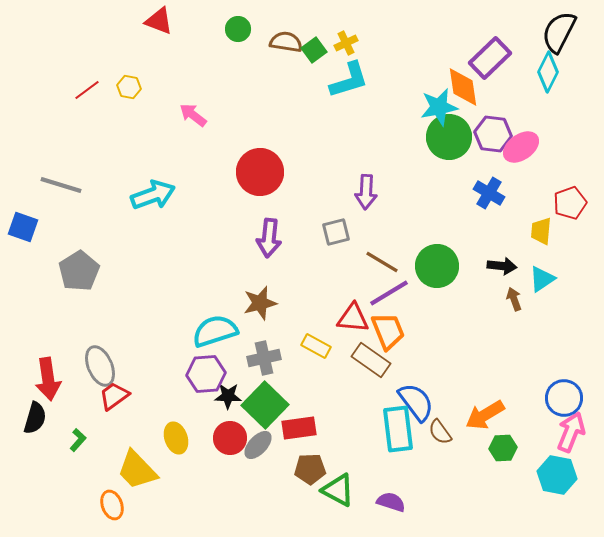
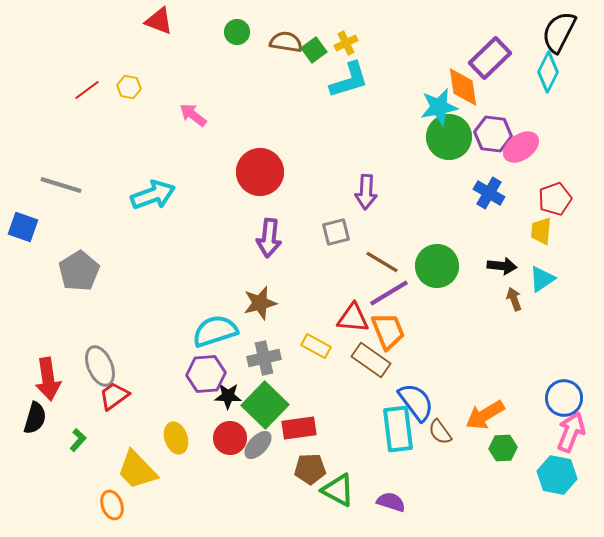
green circle at (238, 29): moved 1 px left, 3 px down
red pentagon at (570, 203): moved 15 px left, 4 px up
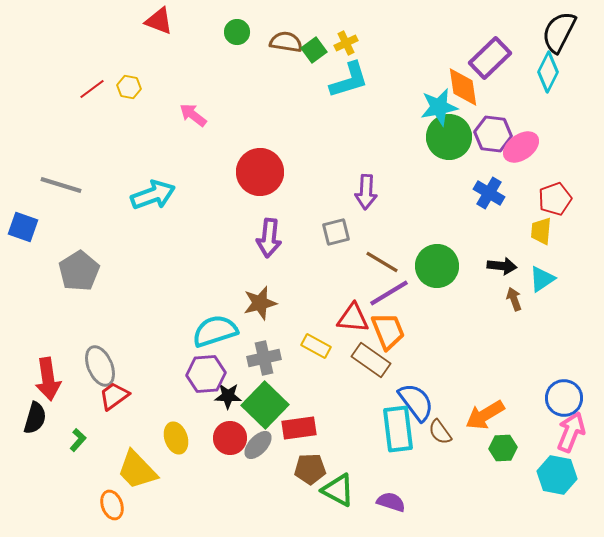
red line at (87, 90): moved 5 px right, 1 px up
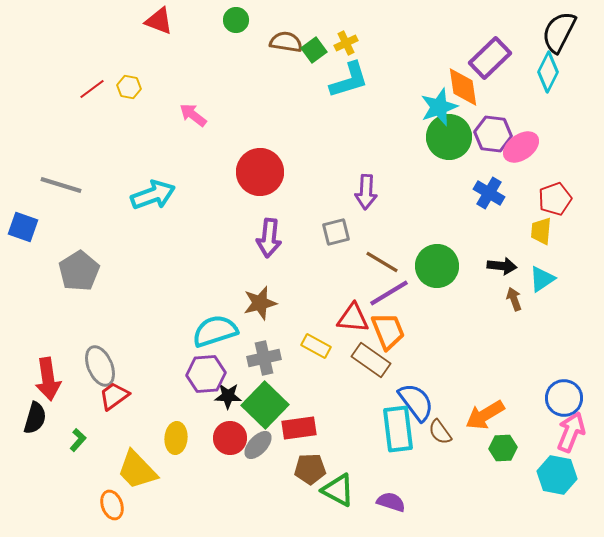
green circle at (237, 32): moved 1 px left, 12 px up
cyan star at (439, 107): rotated 9 degrees counterclockwise
yellow ellipse at (176, 438): rotated 24 degrees clockwise
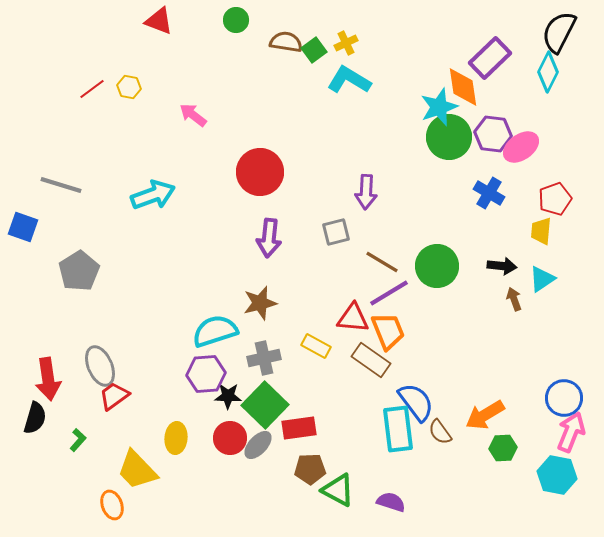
cyan L-shape at (349, 80): rotated 132 degrees counterclockwise
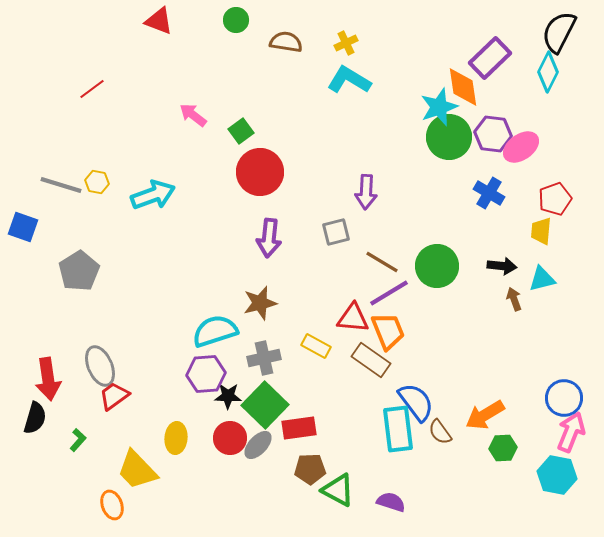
green square at (314, 50): moved 73 px left, 81 px down
yellow hexagon at (129, 87): moved 32 px left, 95 px down
cyan triangle at (542, 279): rotated 20 degrees clockwise
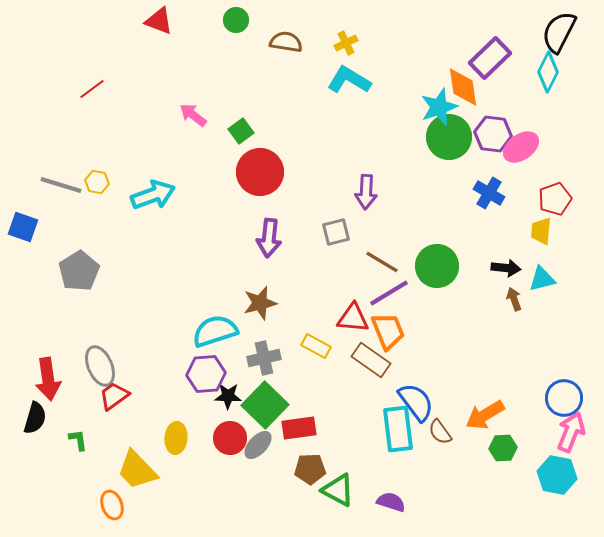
black arrow at (502, 266): moved 4 px right, 2 px down
green L-shape at (78, 440): rotated 50 degrees counterclockwise
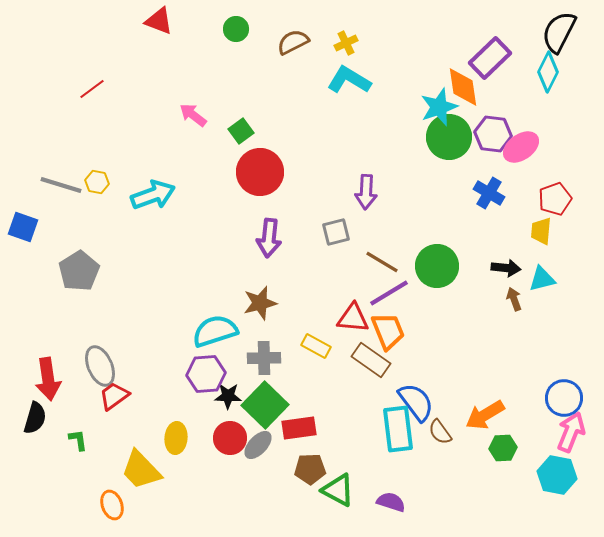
green circle at (236, 20): moved 9 px down
brown semicircle at (286, 42): moved 7 px right; rotated 36 degrees counterclockwise
gray cross at (264, 358): rotated 12 degrees clockwise
yellow trapezoid at (137, 470): moved 4 px right
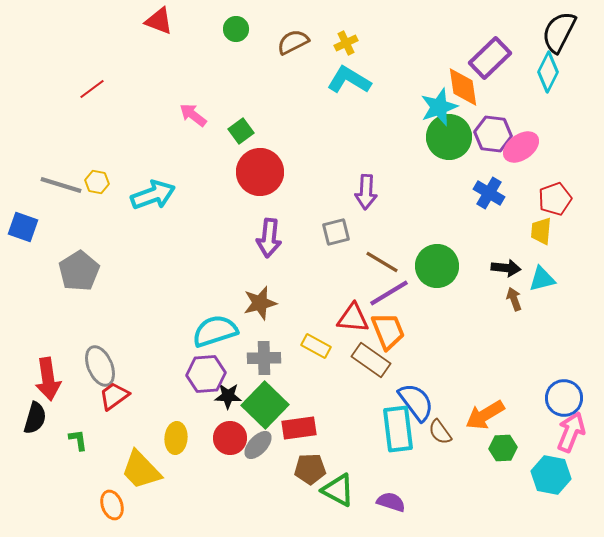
cyan hexagon at (557, 475): moved 6 px left
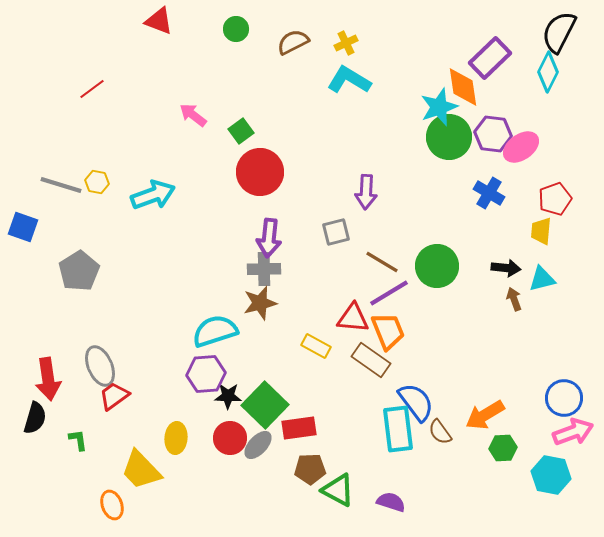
gray cross at (264, 358): moved 89 px up
pink arrow at (571, 432): moved 2 px right; rotated 48 degrees clockwise
